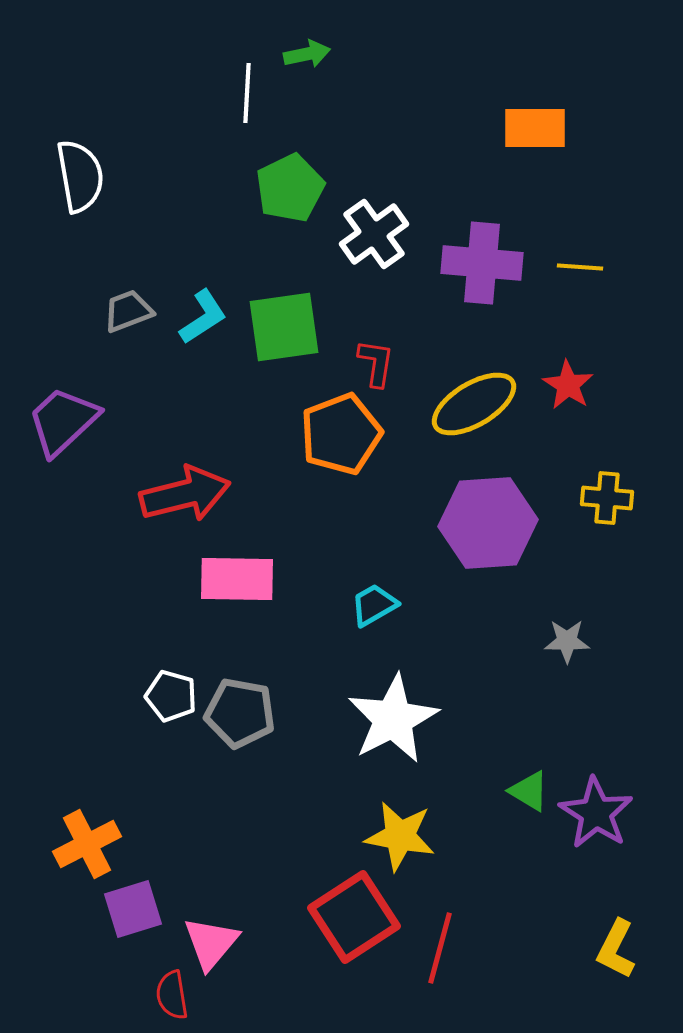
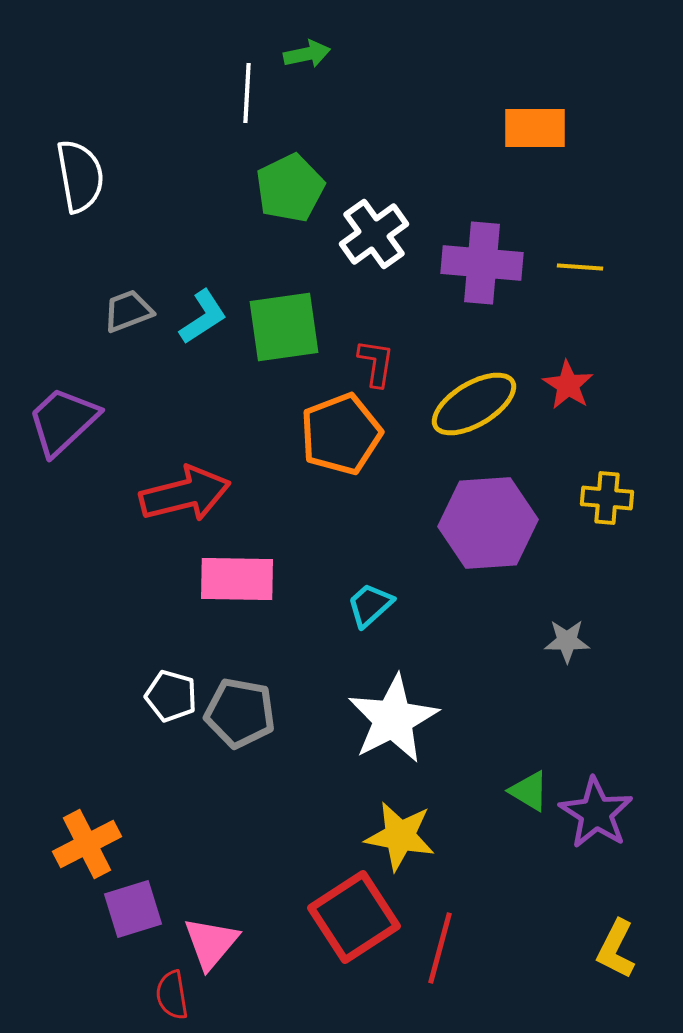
cyan trapezoid: moved 4 px left; rotated 12 degrees counterclockwise
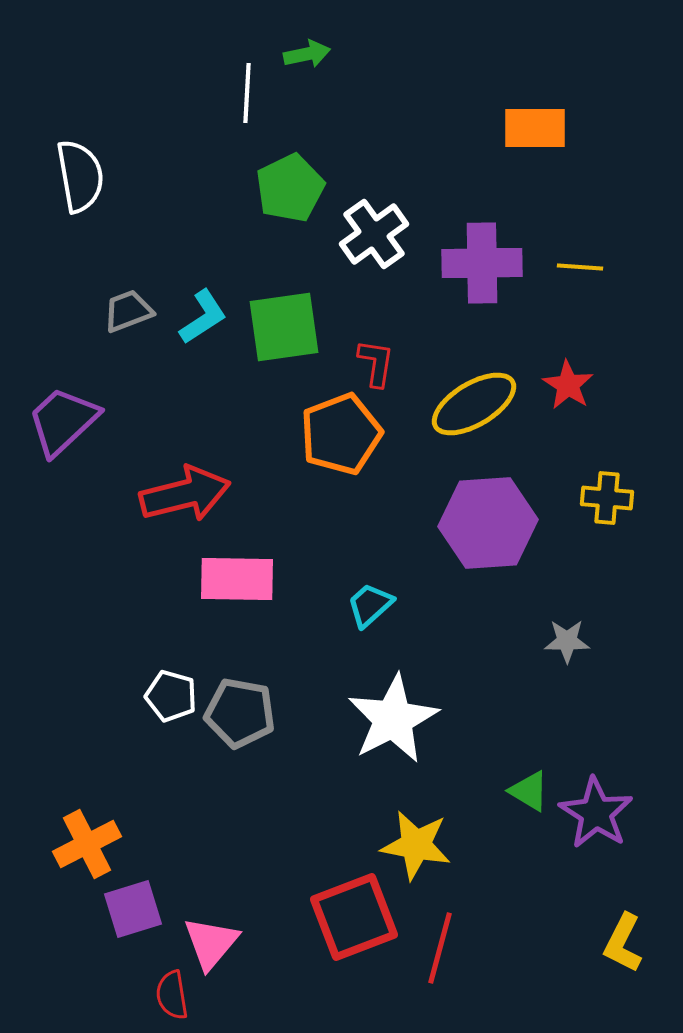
purple cross: rotated 6 degrees counterclockwise
yellow star: moved 16 px right, 9 px down
red square: rotated 12 degrees clockwise
yellow L-shape: moved 7 px right, 6 px up
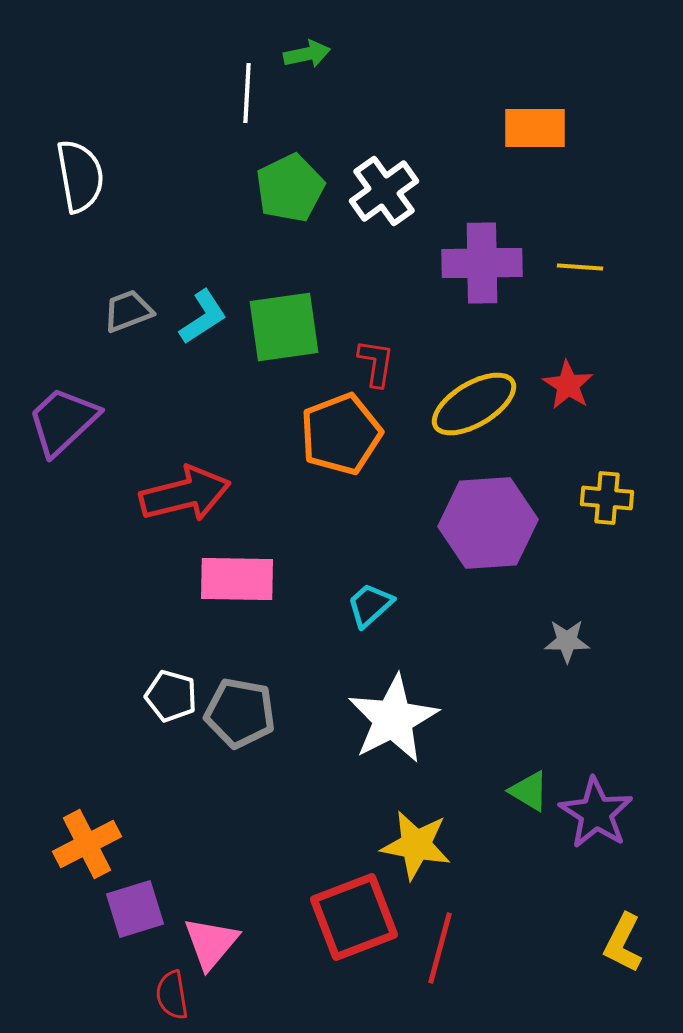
white cross: moved 10 px right, 43 px up
purple square: moved 2 px right
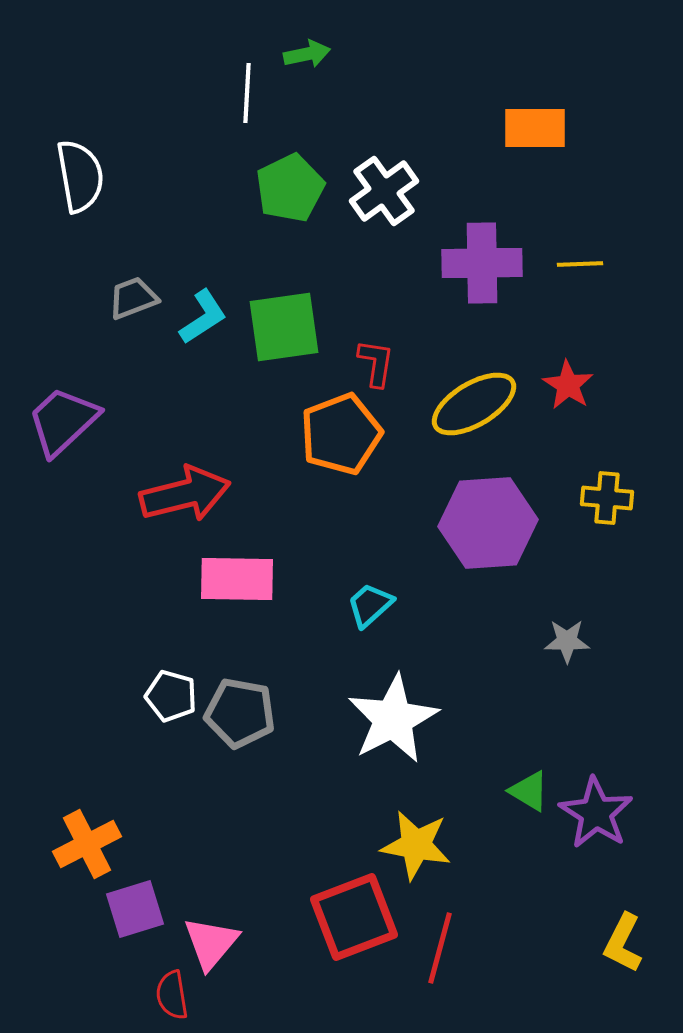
yellow line: moved 3 px up; rotated 6 degrees counterclockwise
gray trapezoid: moved 5 px right, 13 px up
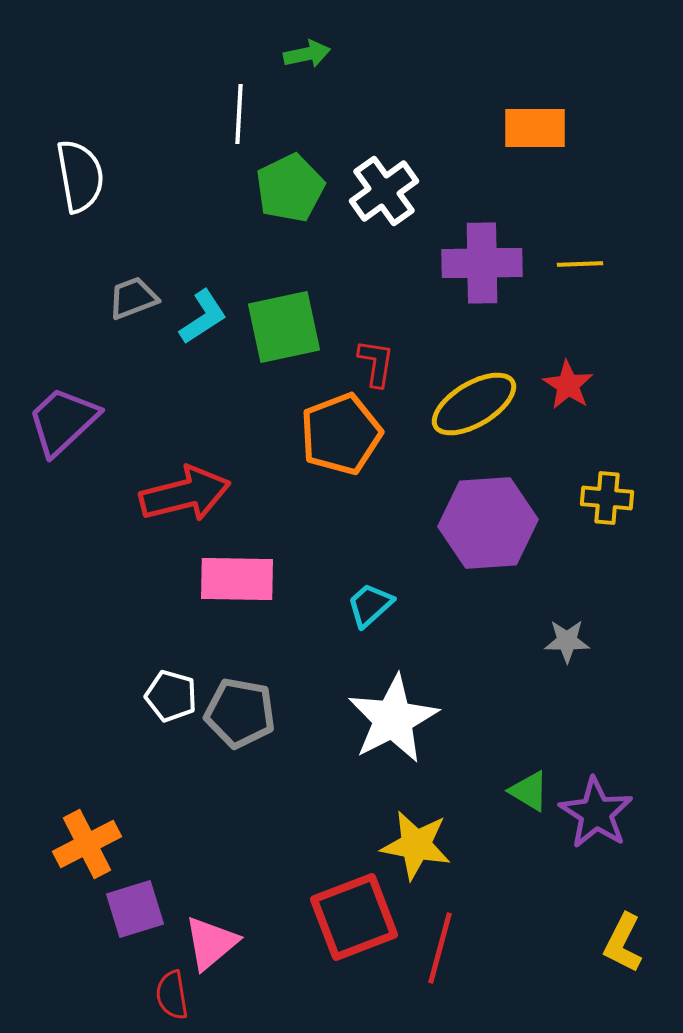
white line: moved 8 px left, 21 px down
green square: rotated 4 degrees counterclockwise
pink triangle: rotated 10 degrees clockwise
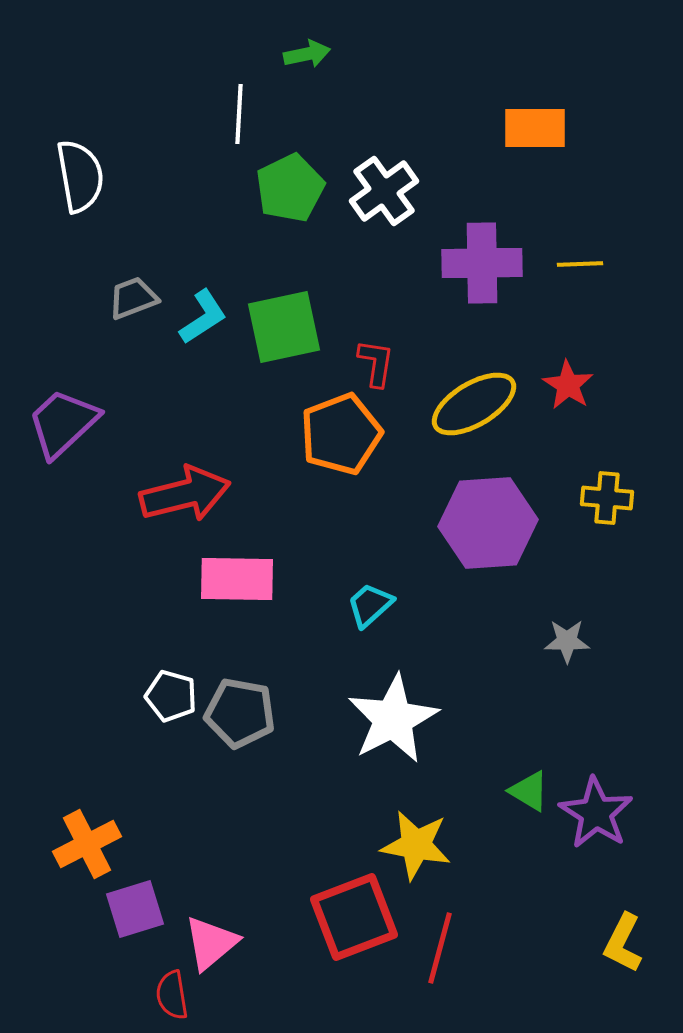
purple trapezoid: moved 2 px down
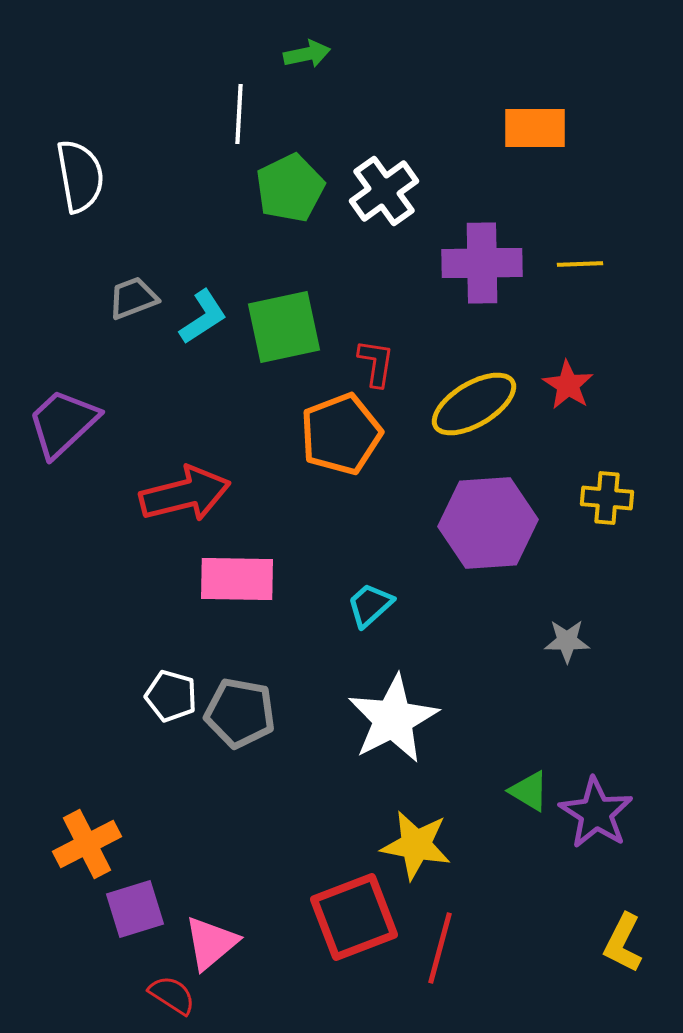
red semicircle: rotated 132 degrees clockwise
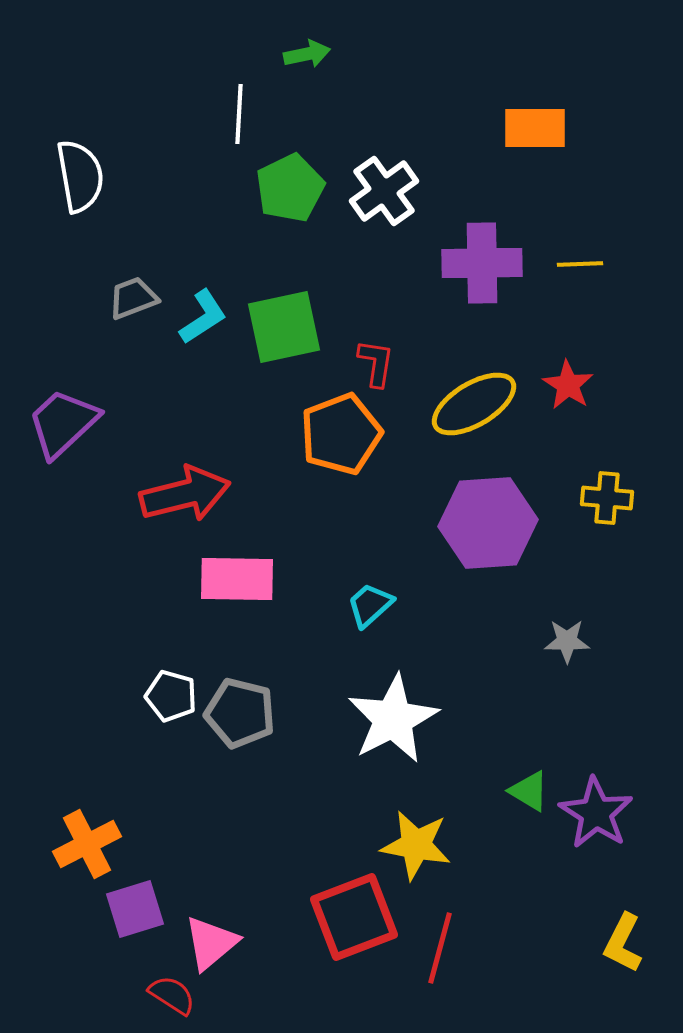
gray pentagon: rotated 4 degrees clockwise
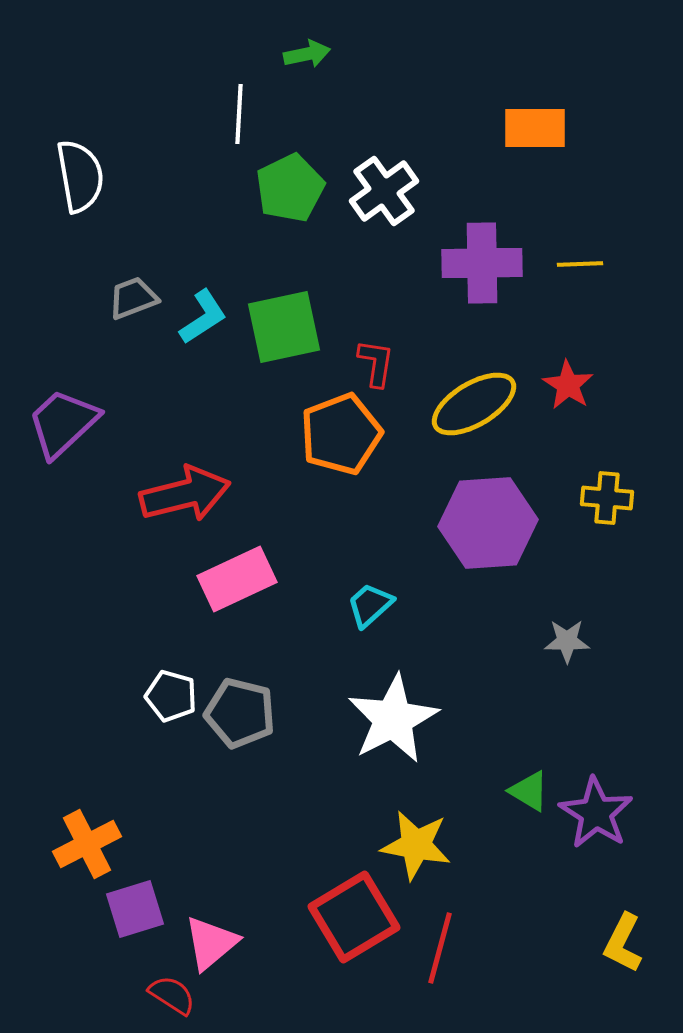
pink rectangle: rotated 26 degrees counterclockwise
red square: rotated 10 degrees counterclockwise
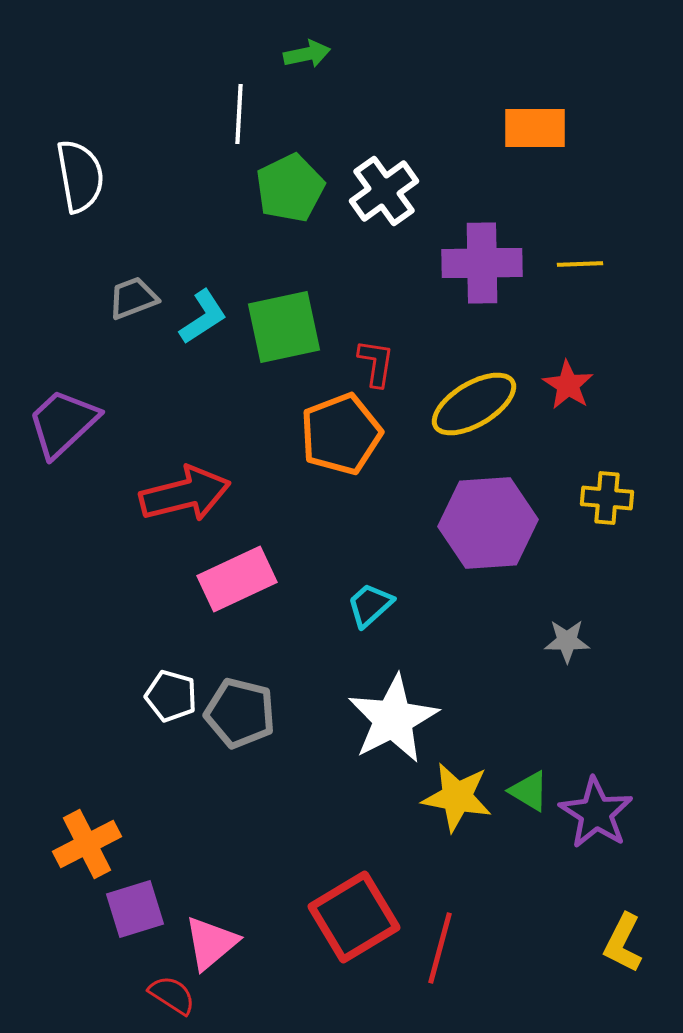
yellow star: moved 41 px right, 48 px up
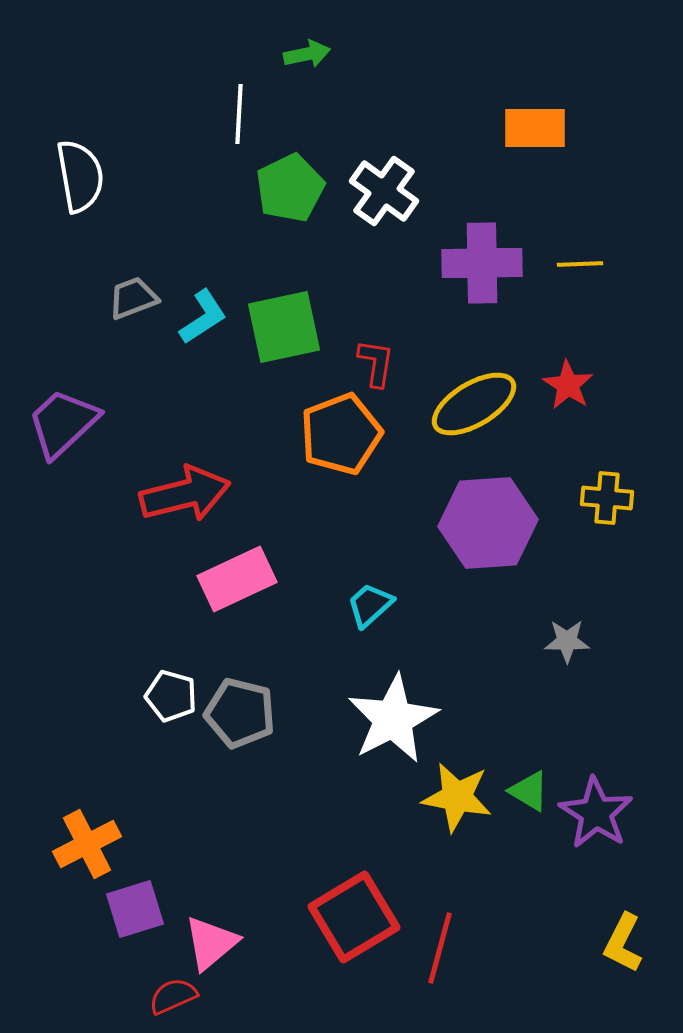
white cross: rotated 18 degrees counterclockwise
red semicircle: moved 1 px right, 1 px down; rotated 57 degrees counterclockwise
